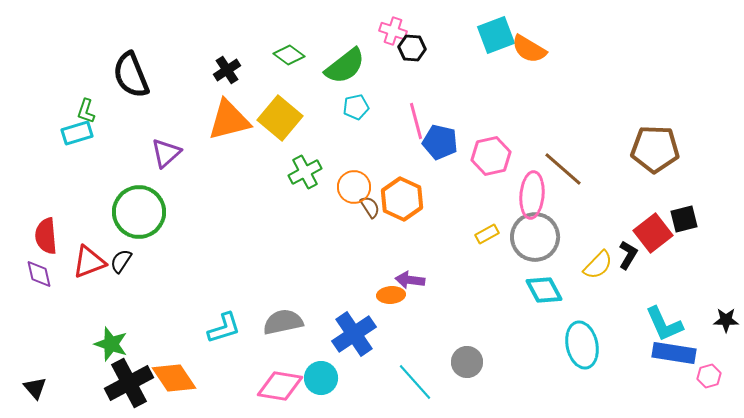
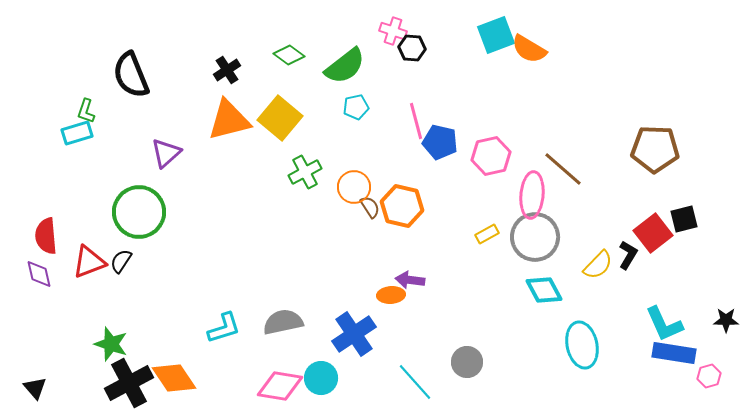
orange hexagon at (402, 199): moved 7 px down; rotated 12 degrees counterclockwise
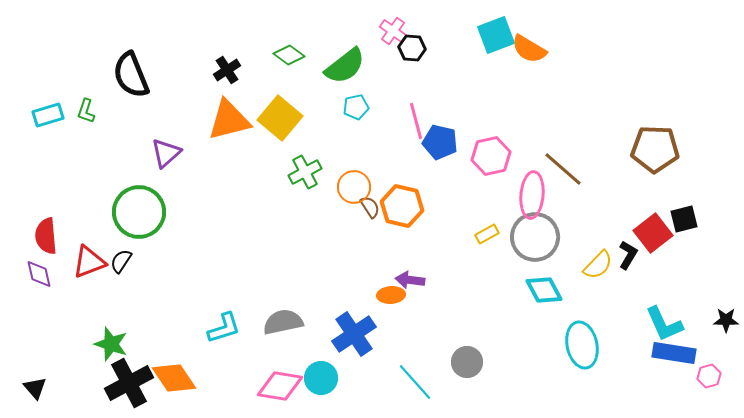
pink cross at (393, 31): rotated 16 degrees clockwise
cyan rectangle at (77, 133): moved 29 px left, 18 px up
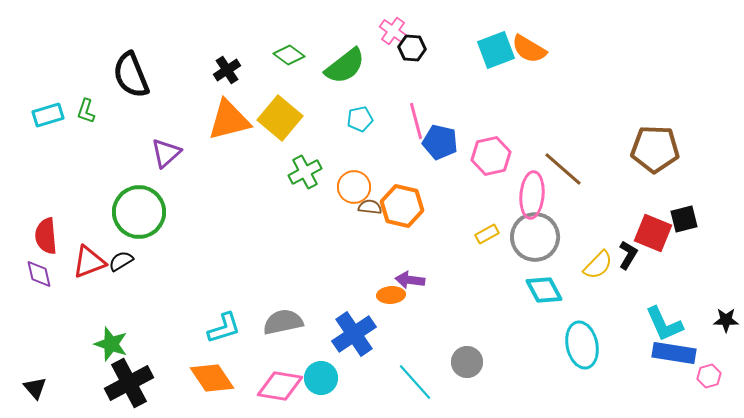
cyan square at (496, 35): moved 15 px down
cyan pentagon at (356, 107): moved 4 px right, 12 px down
brown semicircle at (370, 207): rotated 50 degrees counterclockwise
red square at (653, 233): rotated 30 degrees counterclockwise
black semicircle at (121, 261): rotated 25 degrees clockwise
orange diamond at (174, 378): moved 38 px right
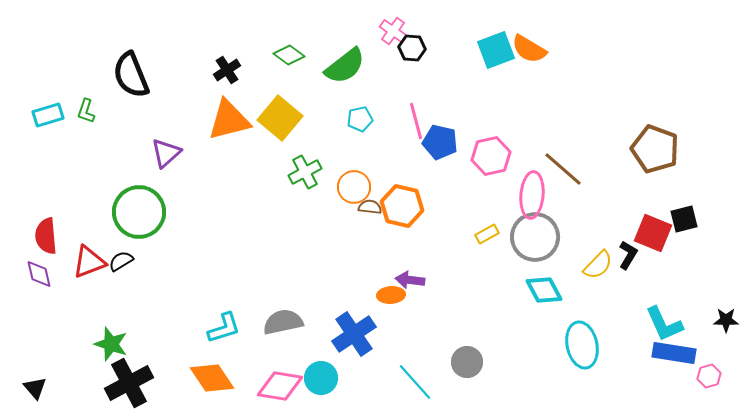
brown pentagon at (655, 149): rotated 18 degrees clockwise
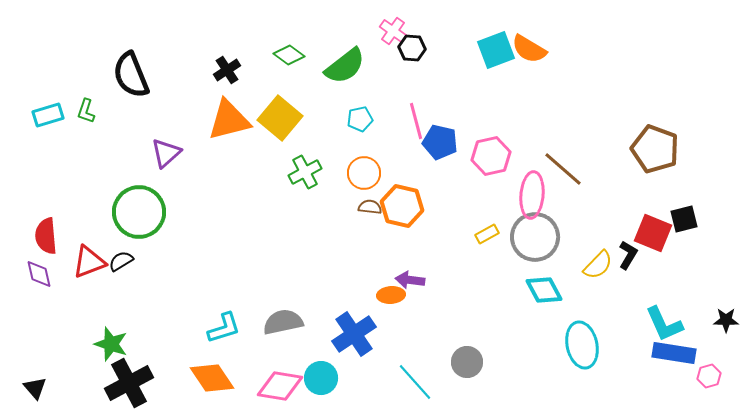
orange circle at (354, 187): moved 10 px right, 14 px up
